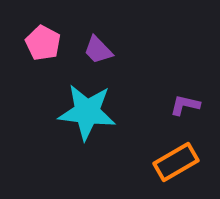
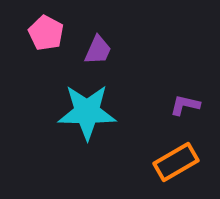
pink pentagon: moved 3 px right, 10 px up
purple trapezoid: rotated 112 degrees counterclockwise
cyan star: rotated 6 degrees counterclockwise
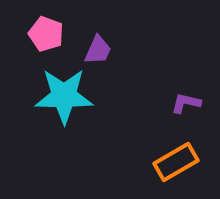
pink pentagon: moved 1 px down; rotated 8 degrees counterclockwise
purple L-shape: moved 1 px right, 2 px up
cyan star: moved 23 px left, 16 px up
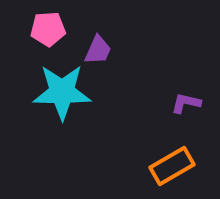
pink pentagon: moved 2 px right, 5 px up; rotated 24 degrees counterclockwise
cyan star: moved 2 px left, 4 px up
orange rectangle: moved 4 px left, 4 px down
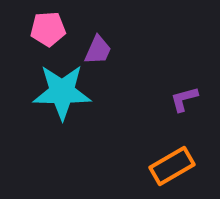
purple L-shape: moved 2 px left, 4 px up; rotated 28 degrees counterclockwise
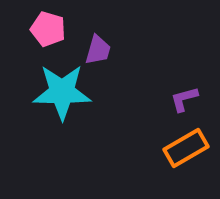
pink pentagon: rotated 20 degrees clockwise
purple trapezoid: rotated 8 degrees counterclockwise
orange rectangle: moved 14 px right, 18 px up
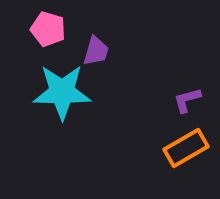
purple trapezoid: moved 2 px left, 1 px down
purple L-shape: moved 3 px right, 1 px down
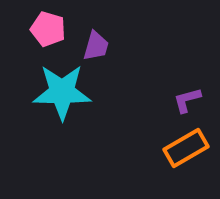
purple trapezoid: moved 5 px up
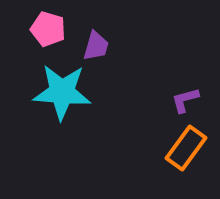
cyan star: rotated 4 degrees clockwise
purple L-shape: moved 2 px left
orange rectangle: rotated 24 degrees counterclockwise
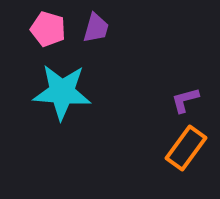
purple trapezoid: moved 18 px up
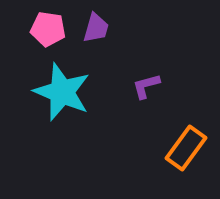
pink pentagon: rotated 8 degrees counterclockwise
cyan star: rotated 18 degrees clockwise
purple L-shape: moved 39 px left, 14 px up
